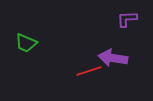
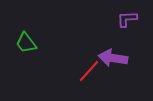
green trapezoid: rotated 30 degrees clockwise
red line: rotated 30 degrees counterclockwise
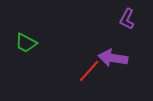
purple L-shape: rotated 60 degrees counterclockwise
green trapezoid: rotated 25 degrees counterclockwise
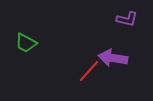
purple L-shape: rotated 105 degrees counterclockwise
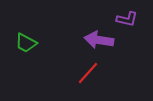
purple arrow: moved 14 px left, 18 px up
red line: moved 1 px left, 2 px down
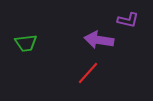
purple L-shape: moved 1 px right, 1 px down
green trapezoid: rotated 35 degrees counterclockwise
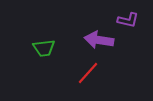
green trapezoid: moved 18 px right, 5 px down
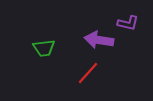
purple L-shape: moved 3 px down
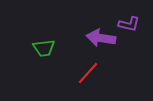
purple L-shape: moved 1 px right, 1 px down
purple arrow: moved 2 px right, 2 px up
